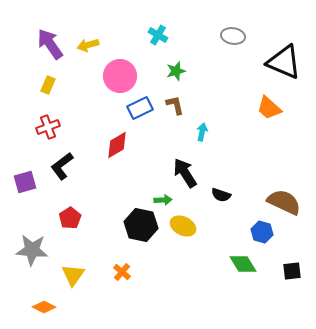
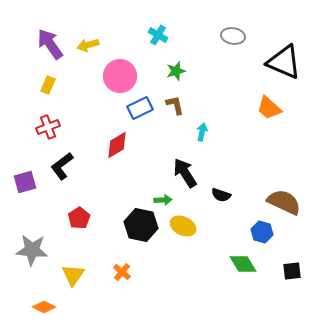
red pentagon: moved 9 px right
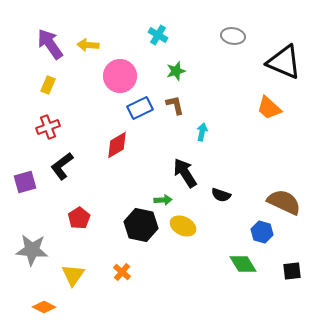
yellow arrow: rotated 20 degrees clockwise
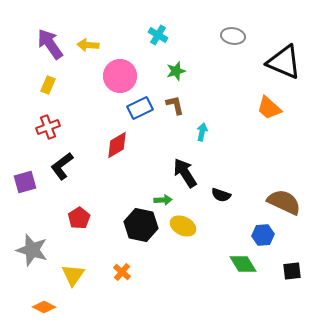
blue hexagon: moved 1 px right, 3 px down; rotated 20 degrees counterclockwise
gray star: rotated 12 degrees clockwise
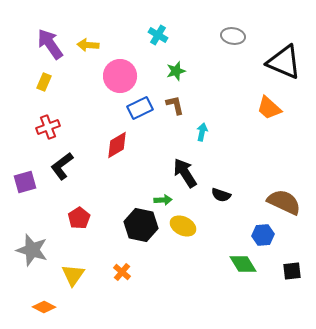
yellow rectangle: moved 4 px left, 3 px up
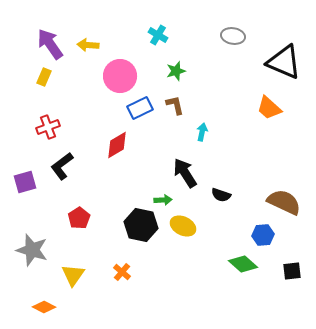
yellow rectangle: moved 5 px up
green diamond: rotated 16 degrees counterclockwise
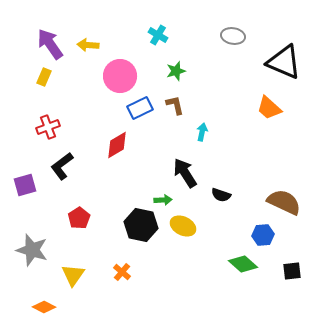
purple square: moved 3 px down
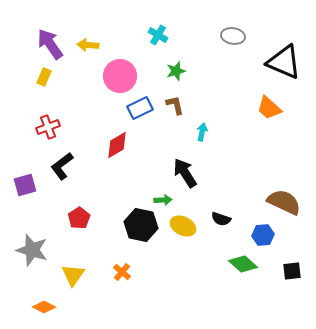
black semicircle: moved 24 px down
